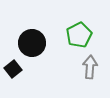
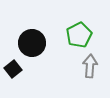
gray arrow: moved 1 px up
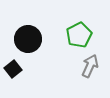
black circle: moved 4 px left, 4 px up
gray arrow: rotated 20 degrees clockwise
